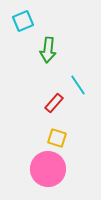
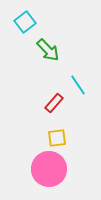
cyan square: moved 2 px right, 1 px down; rotated 15 degrees counterclockwise
green arrow: rotated 50 degrees counterclockwise
yellow square: rotated 24 degrees counterclockwise
pink circle: moved 1 px right
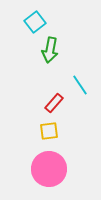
cyan square: moved 10 px right
green arrow: moved 2 px right; rotated 55 degrees clockwise
cyan line: moved 2 px right
yellow square: moved 8 px left, 7 px up
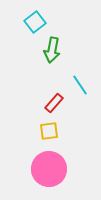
green arrow: moved 2 px right
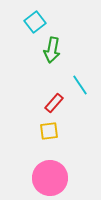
pink circle: moved 1 px right, 9 px down
